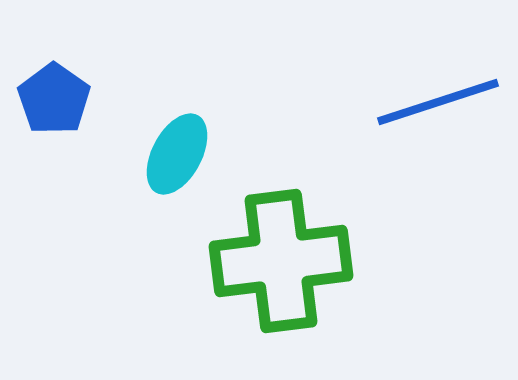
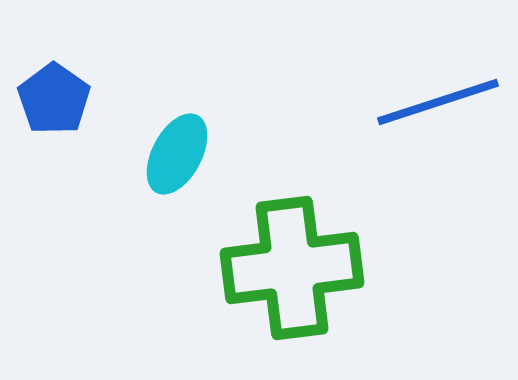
green cross: moved 11 px right, 7 px down
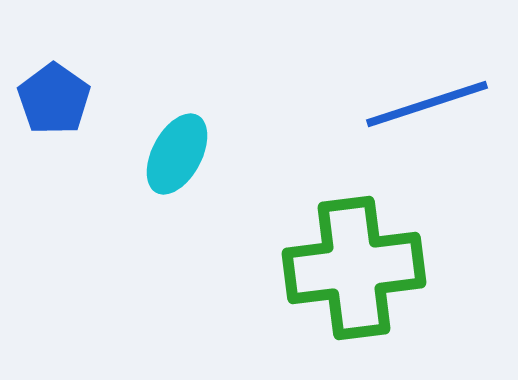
blue line: moved 11 px left, 2 px down
green cross: moved 62 px right
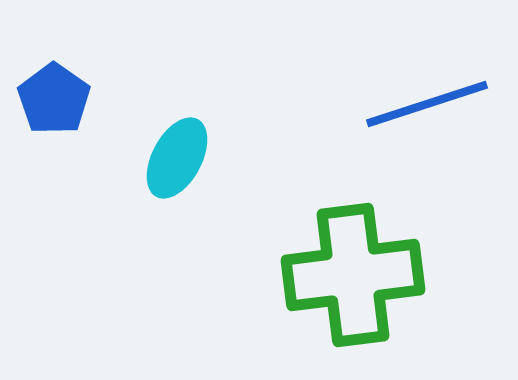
cyan ellipse: moved 4 px down
green cross: moved 1 px left, 7 px down
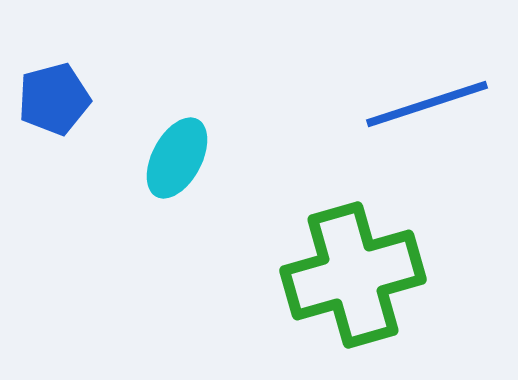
blue pentagon: rotated 22 degrees clockwise
green cross: rotated 9 degrees counterclockwise
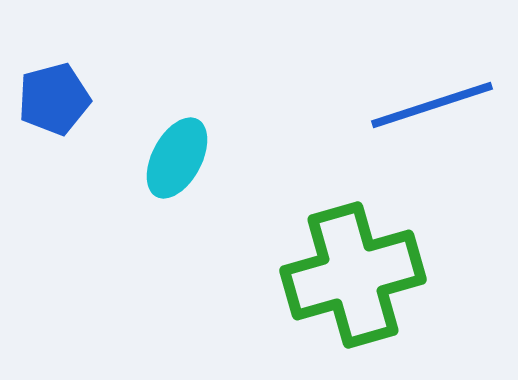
blue line: moved 5 px right, 1 px down
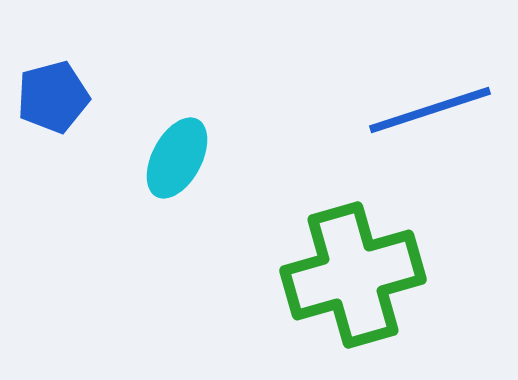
blue pentagon: moved 1 px left, 2 px up
blue line: moved 2 px left, 5 px down
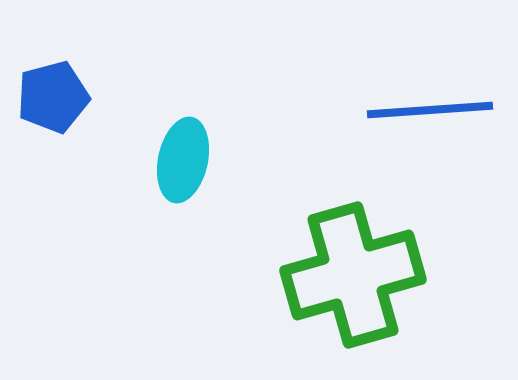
blue line: rotated 14 degrees clockwise
cyan ellipse: moved 6 px right, 2 px down; rotated 16 degrees counterclockwise
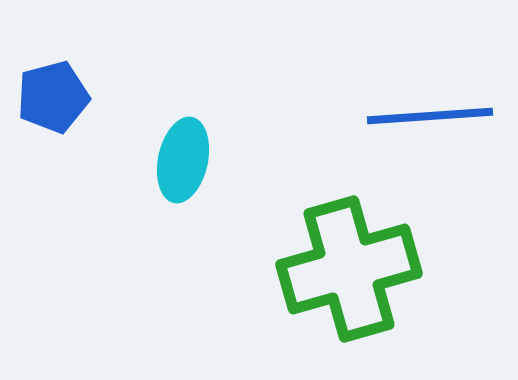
blue line: moved 6 px down
green cross: moved 4 px left, 6 px up
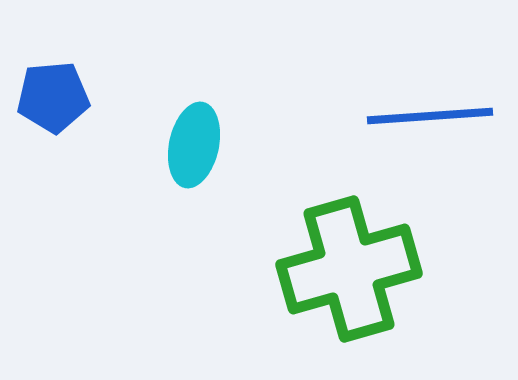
blue pentagon: rotated 10 degrees clockwise
cyan ellipse: moved 11 px right, 15 px up
